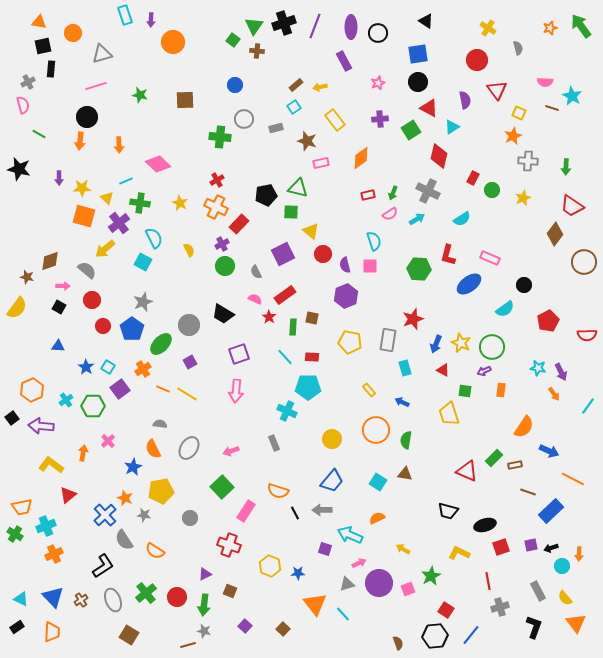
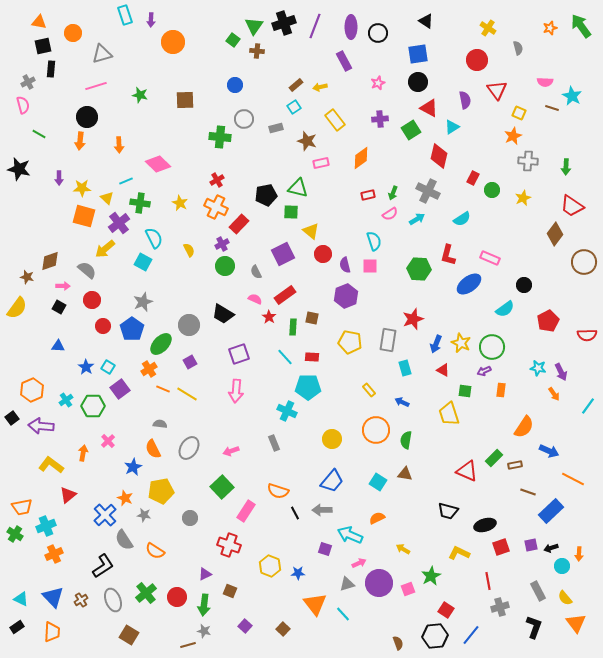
orange cross at (143, 369): moved 6 px right
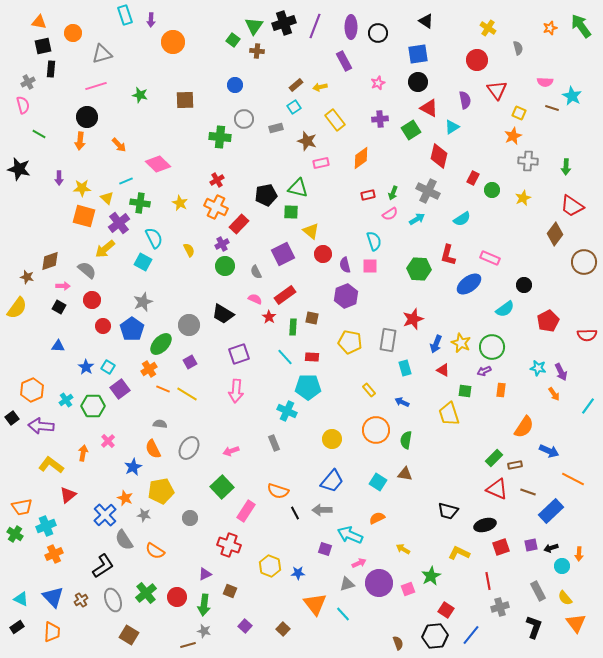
orange arrow at (119, 145): rotated 42 degrees counterclockwise
red triangle at (467, 471): moved 30 px right, 18 px down
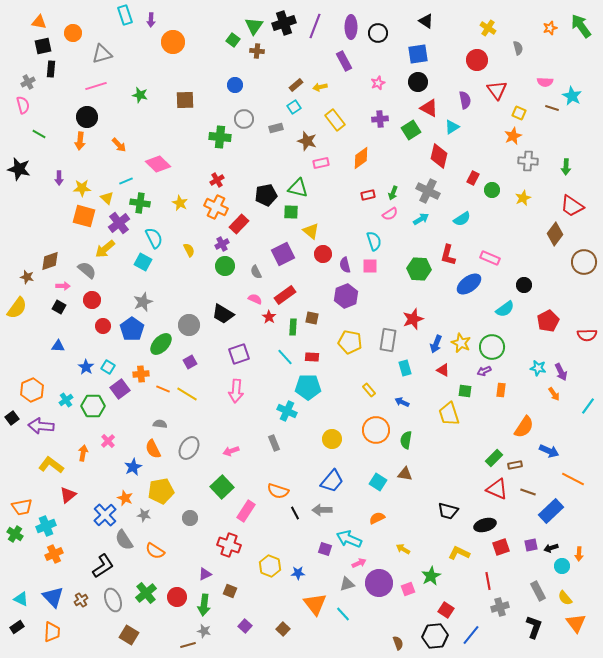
cyan arrow at (417, 219): moved 4 px right
orange cross at (149, 369): moved 8 px left, 5 px down; rotated 28 degrees clockwise
cyan arrow at (350, 535): moved 1 px left, 4 px down
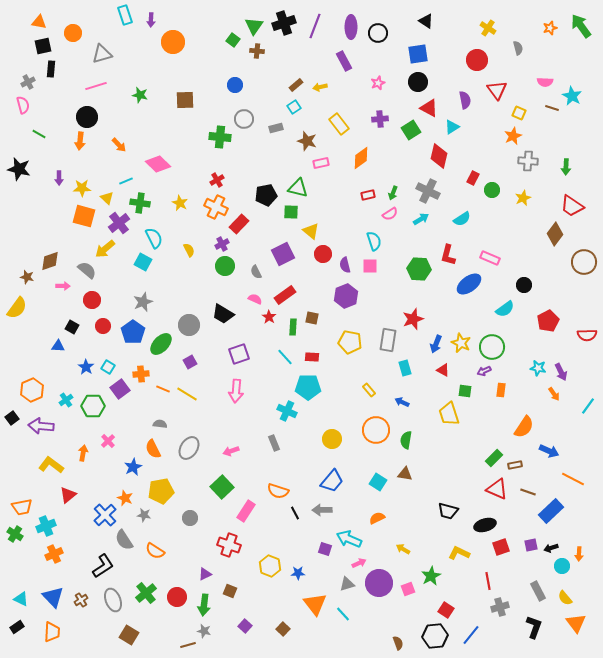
yellow rectangle at (335, 120): moved 4 px right, 4 px down
black square at (59, 307): moved 13 px right, 20 px down
blue pentagon at (132, 329): moved 1 px right, 3 px down
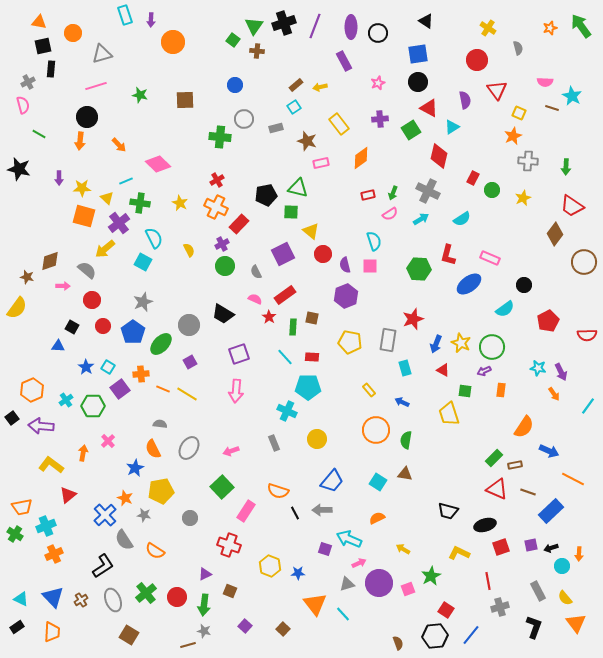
yellow circle at (332, 439): moved 15 px left
blue star at (133, 467): moved 2 px right, 1 px down
